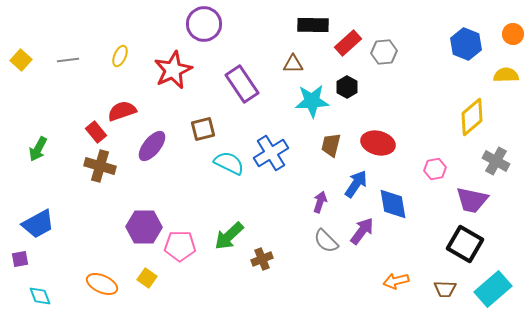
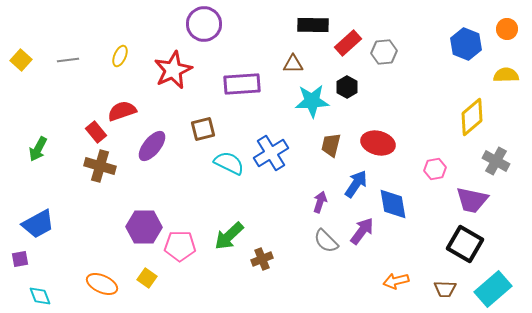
orange circle at (513, 34): moved 6 px left, 5 px up
purple rectangle at (242, 84): rotated 60 degrees counterclockwise
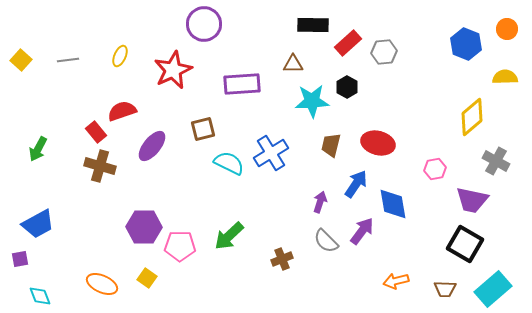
yellow semicircle at (506, 75): moved 1 px left, 2 px down
brown cross at (262, 259): moved 20 px right
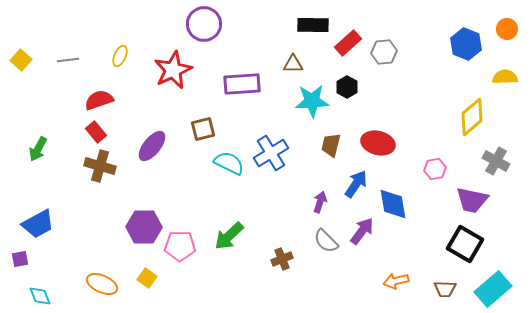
red semicircle at (122, 111): moved 23 px left, 11 px up
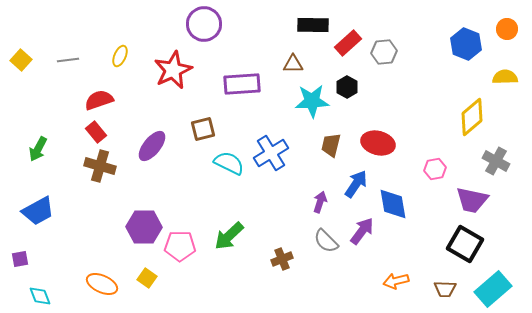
blue trapezoid at (38, 224): moved 13 px up
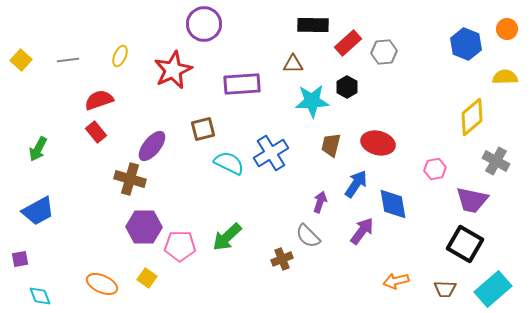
brown cross at (100, 166): moved 30 px right, 13 px down
green arrow at (229, 236): moved 2 px left, 1 px down
gray semicircle at (326, 241): moved 18 px left, 5 px up
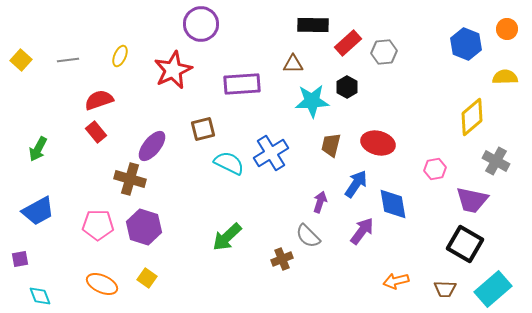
purple circle at (204, 24): moved 3 px left
purple hexagon at (144, 227): rotated 16 degrees clockwise
pink pentagon at (180, 246): moved 82 px left, 21 px up
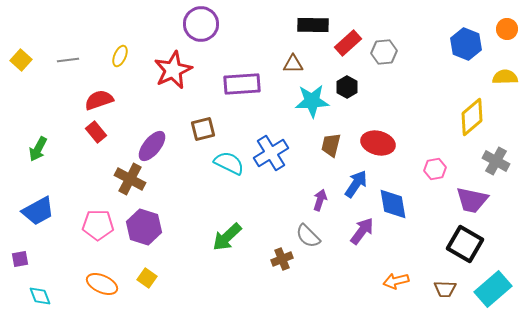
brown cross at (130, 179): rotated 12 degrees clockwise
purple arrow at (320, 202): moved 2 px up
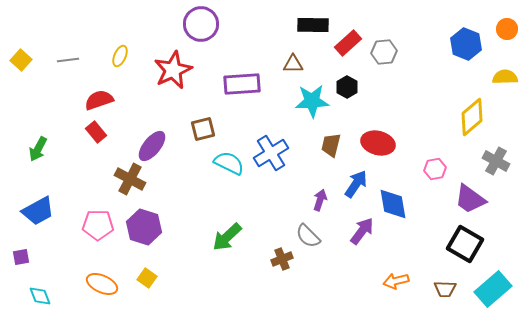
purple trapezoid at (472, 200): moved 2 px left, 1 px up; rotated 24 degrees clockwise
purple square at (20, 259): moved 1 px right, 2 px up
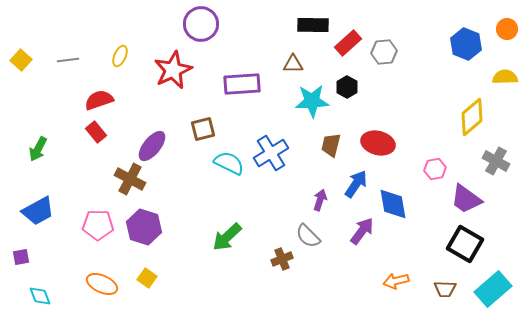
purple trapezoid at (470, 199): moved 4 px left
